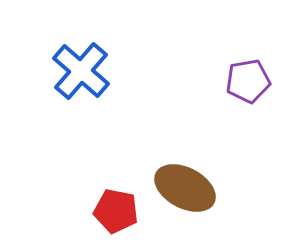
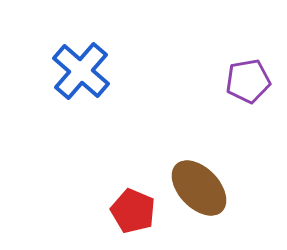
brown ellipse: moved 14 px right; rotated 18 degrees clockwise
red pentagon: moved 17 px right; rotated 12 degrees clockwise
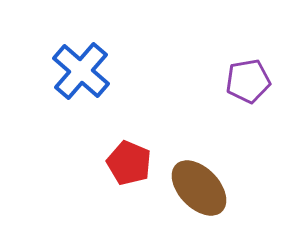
red pentagon: moved 4 px left, 48 px up
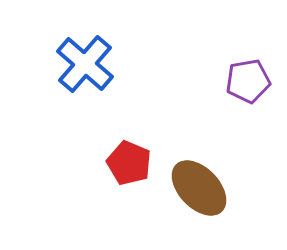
blue cross: moved 4 px right, 7 px up
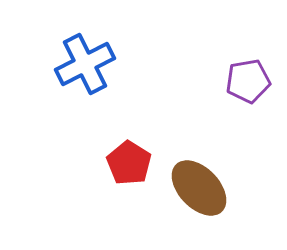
blue cross: rotated 22 degrees clockwise
red pentagon: rotated 9 degrees clockwise
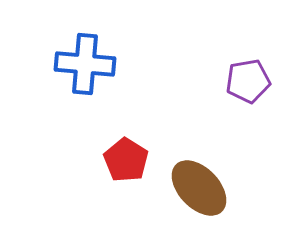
blue cross: rotated 32 degrees clockwise
red pentagon: moved 3 px left, 3 px up
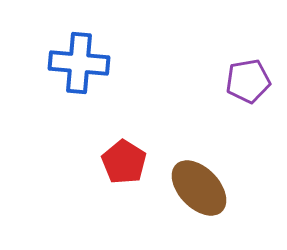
blue cross: moved 6 px left, 1 px up
red pentagon: moved 2 px left, 2 px down
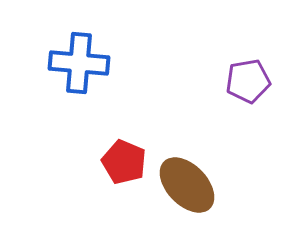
red pentagon: rotated 9 degrees counterclockwise
brown ellipse: moved 12 px left, 3 px up
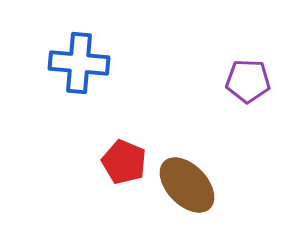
purple pentagon: rotated 12 degrees clockwise
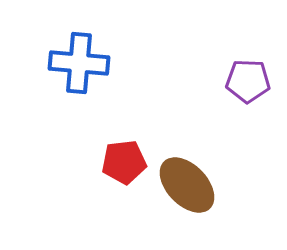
red pentagon: rotated 30 degrees counterclockwise
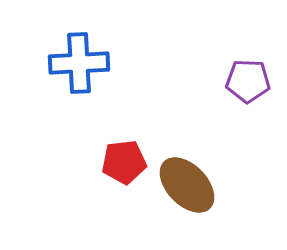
blue cross: rotated 8 degrees counterclockwise
